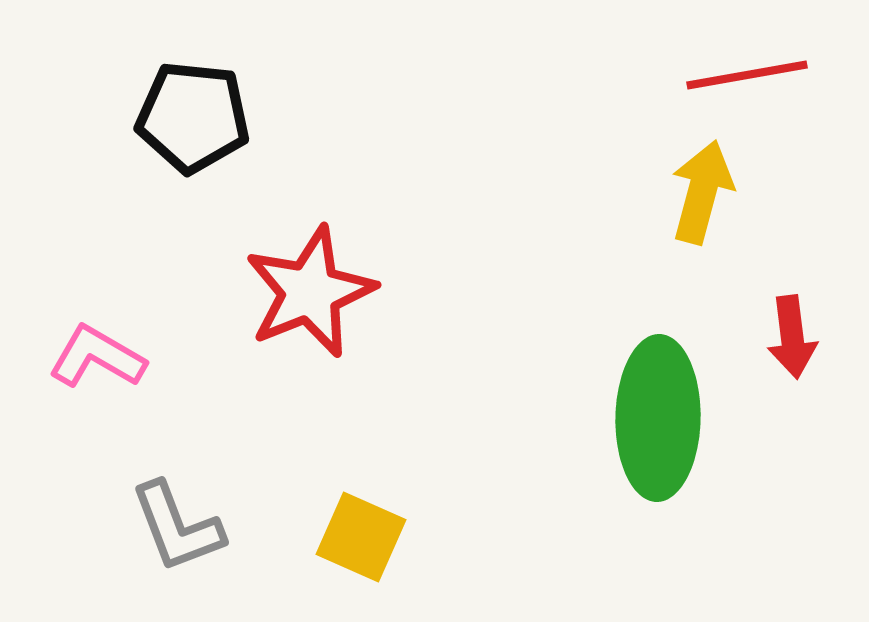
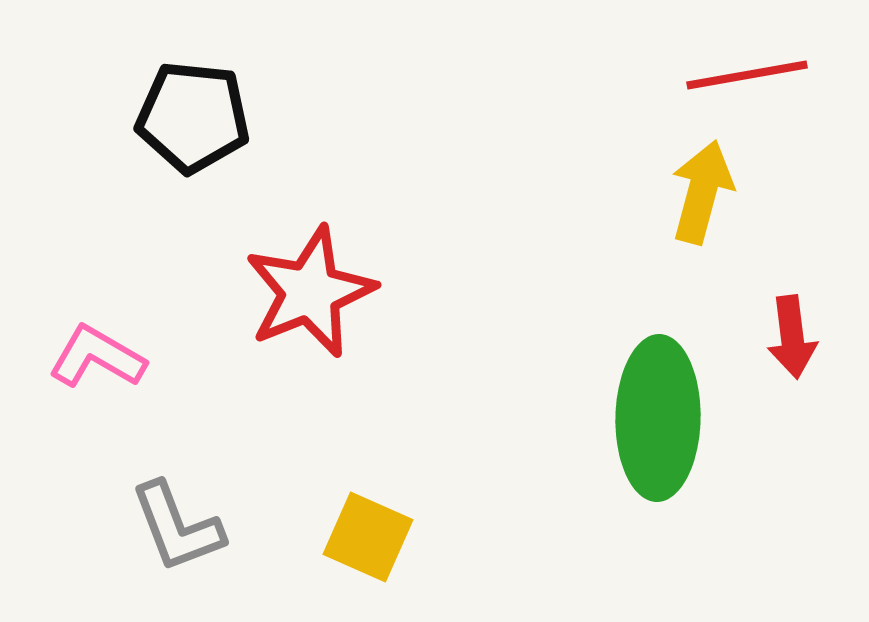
yellow square: moved 7 px right
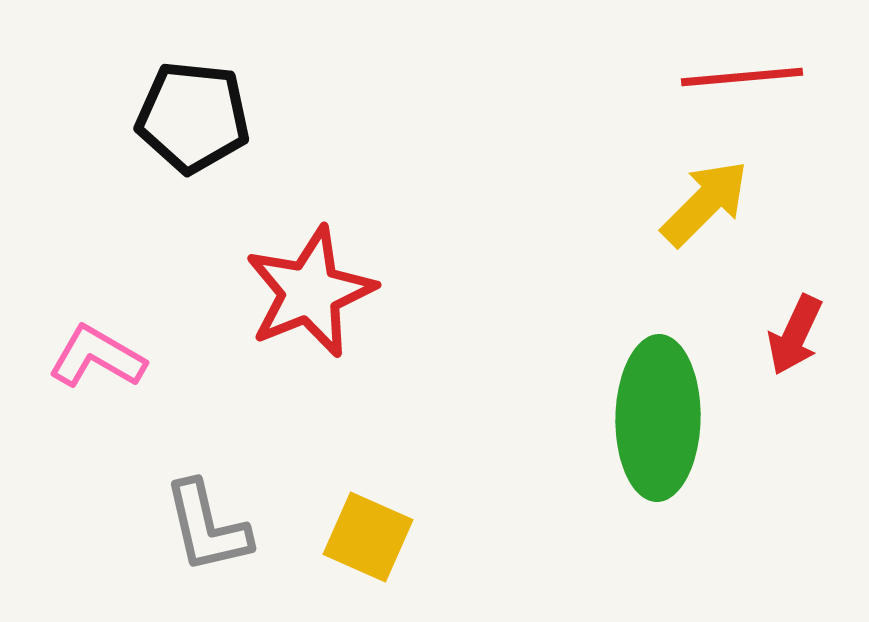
red line: moved 5 px left, 2 px down; rotated 5 degrees clockwise
yellow arrow: moved 3 px right, 11 px down; rotated 30 degrees clockwise
red arrow: moved 3 px right, 2 px up; rotated 32 degrees clockwise
gray L-shape: moved 30 px right; rotated 8 degrees clockwise
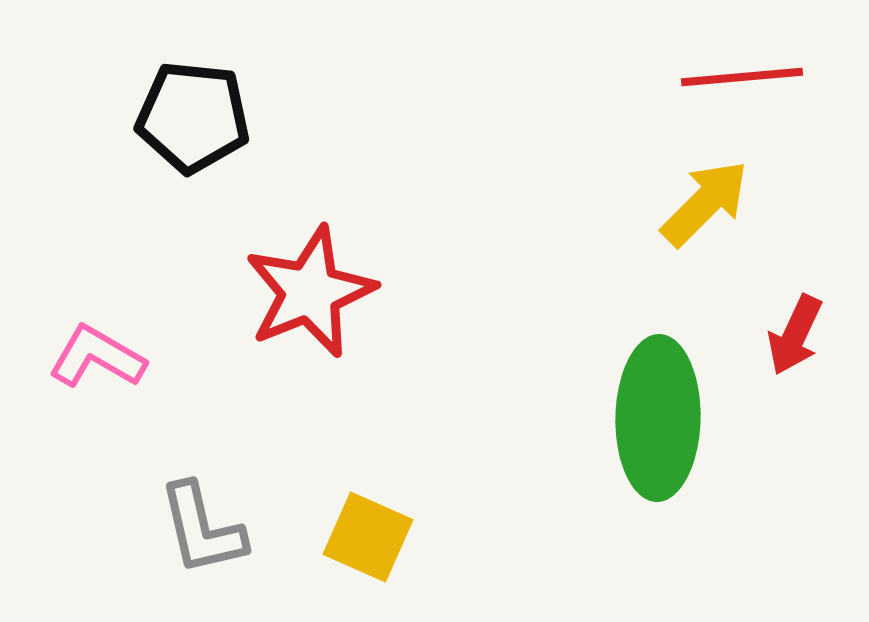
gray L-shape: moved 5 px left, 2 px down
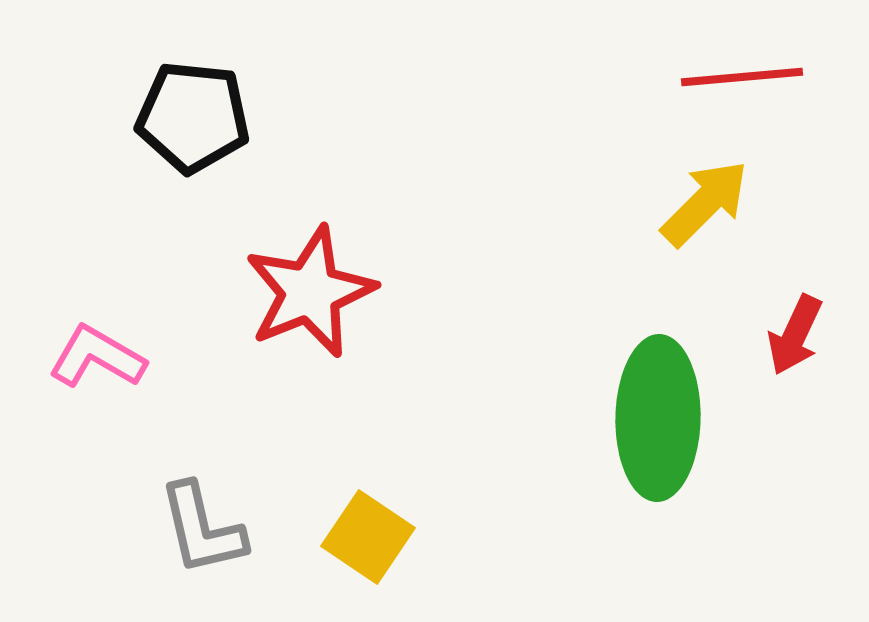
yellow square: rotated 10 degrees clockwise
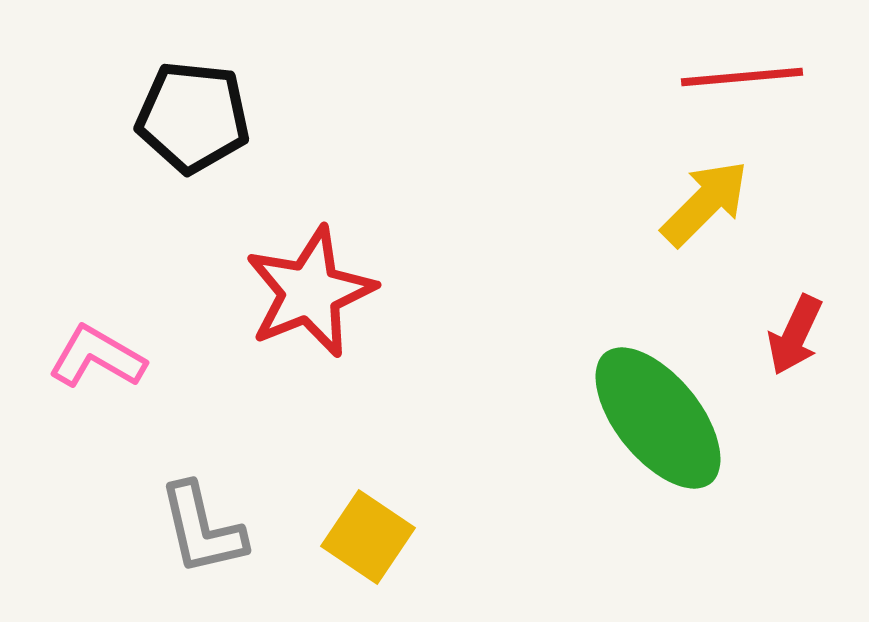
green ellipse: rotated 40 degrees counterclockwise
